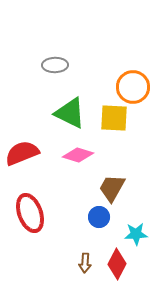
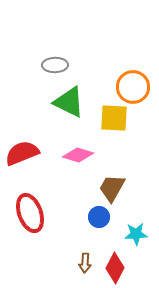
green triangle: moved 1 px left, 11 px up
red diamond: moved 2 px left, 4 px down
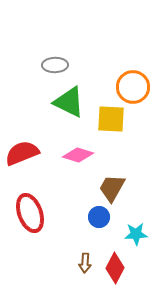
yellow square: moved 3 px left, 1 px down
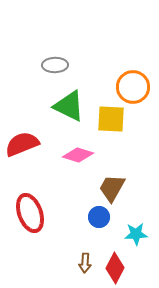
green triangle: moved 4 px down
red semicircle: moved 9 px up
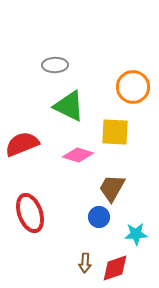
yellow square: moved 4 px right, 13 px down
red diamond: rotated 44 degrees clockwise
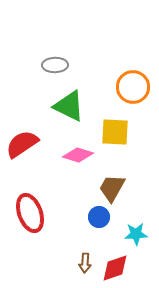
red semicircle: rotated 12 degrees counterclockwise
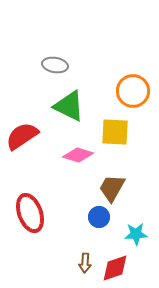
gray ellipse: rotated 10 degrees clockwise
orange circle: moved 4 px down
red semicircle: moved 8 px up
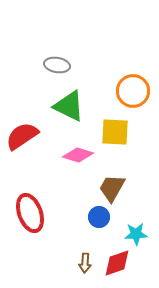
gray ellipse: moved 2 px right
red diamond: moved 2 px right, 5 px up
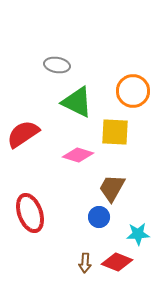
green triangle: moved 8 px right, 4 px up
red semicircle: moved 1 px right, 2 px up
cyan star: moved 2 px right
red diamond: moved 1 px up; rotated 40 degrees clockwise
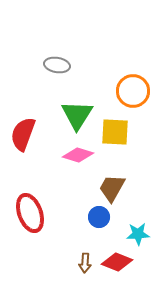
green triangle: moved 13 px down; rotated 36 degrees clockwise
red semicircle: rotated 36 degrees counterclockwise
